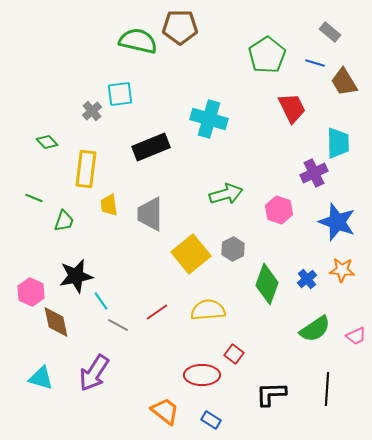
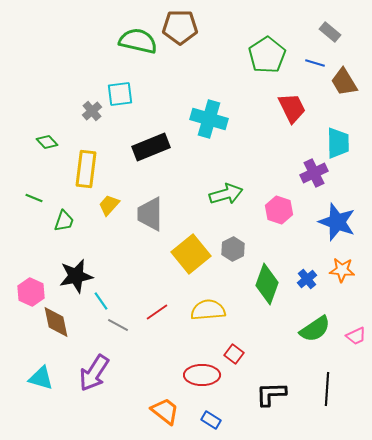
yellow trapezoid at (109, 205): rotated 50 degrees clockwise
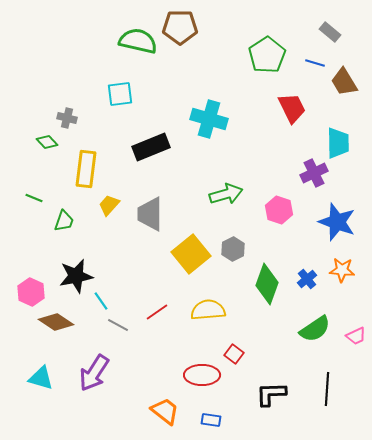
gray cross at (92, 111): moved 25 px left, 7 px down; rotated 36 degrees counterclockwise
brown diamond at (56, 322): rotated 44 degrees counterclockwise
blue rectangle at (211, 420): rotated 24 degrees counterclockwise
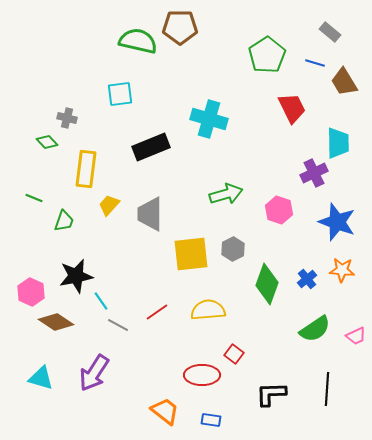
yellow square at (191, 254): rotated 33 degrees clockwise
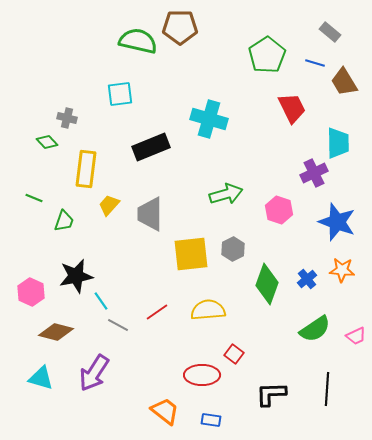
brown diamond at (56, 322): moved 10 px down; rotated 20 degrees counterclockwise
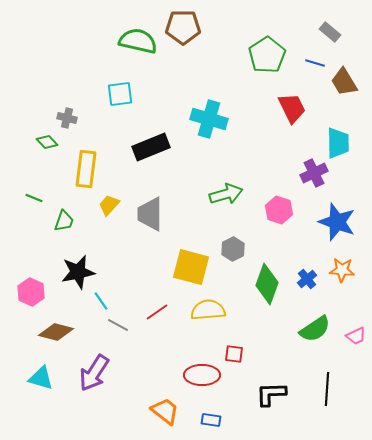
brown pentagon at (180, 27): moved 3 px right
yellow square at (191, 254): moved 13 px down; rotated 21 degrees clockwise
black star at (76, 276): moved 2 px right, 4 px up
red square at (234, 354): rotated 30 degrees counterclockwise
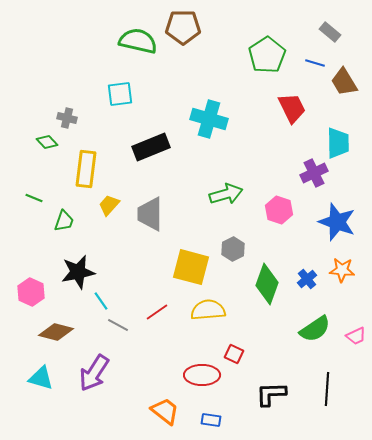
red square at (234, 354): rotated 18 degrees clockwise
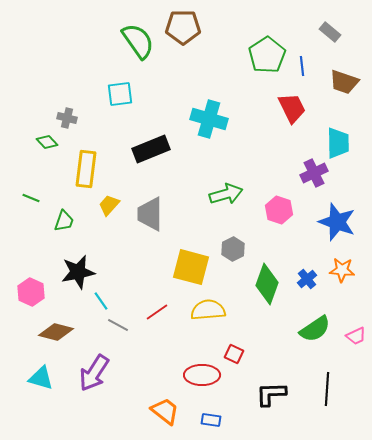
green semicircle at (138, 41): rotated 42 degrees clockwise
blue line at (315, 63): moved 13 px left, 3 px down; rotated 66 degrees clockwise
brown trapezoid at (344, 82): rotated 40 degrees counterclockwise
black rectangle at (151, 147): moved 2 px down
green line at (34, 198): moved 3 px left
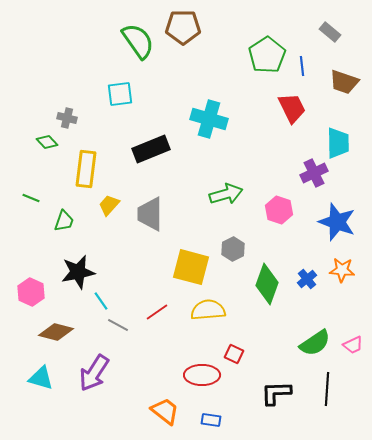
green semicircle at (315, 329): moved 14 px down
pink trapezoid at (356, 336): moved 3 px left, 9 px down
black L-shape at (271, 394): moved 5 px right, 1 px up
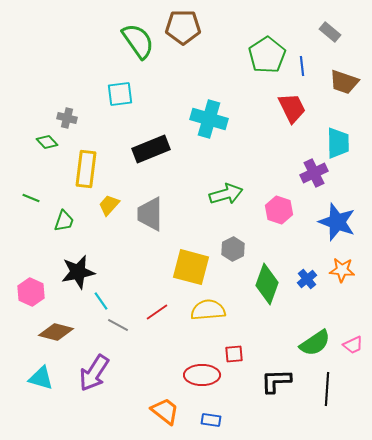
red square at (234, 354): rotated 30 degrees counterclockwise
black L-shape at (276, 393): moved 12 px up
